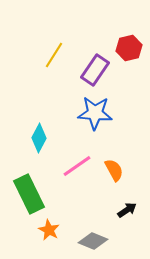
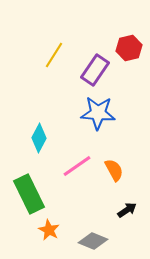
blue star: moved 3 px right
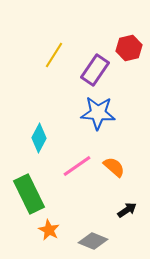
orange semicircle: moved 3 px up; rotated 20 degrees counterclockwise
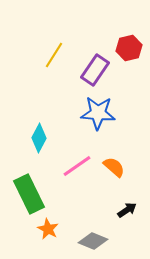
orange star: moved 1 px left, 1 px up
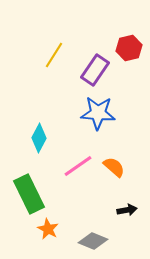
pink line: moved 1 px right
black arrow: rotated 24 degrees clockwise
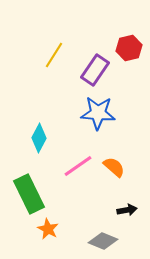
gray diamond: moved 10 px right
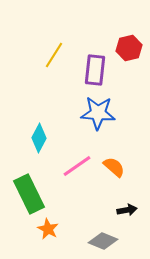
purple rectangle: rotated 28 degrees counterclockwise
pink line: moved 1 px left
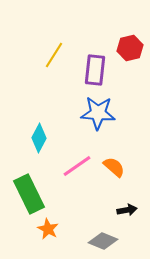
red hexagon: moved 1 px right
